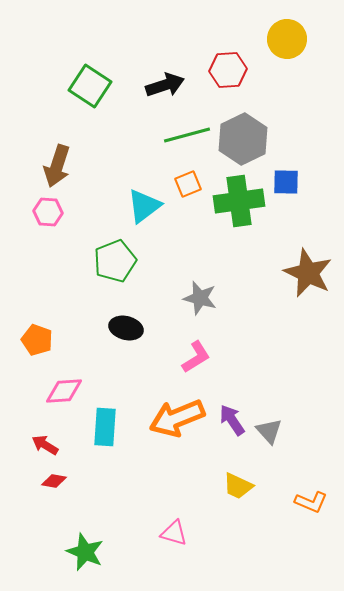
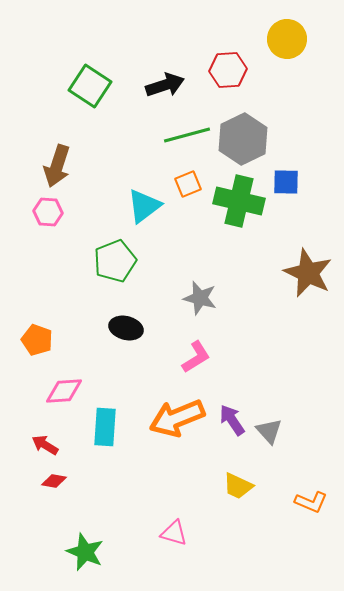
green cross: rotated 21 degrees clockwise
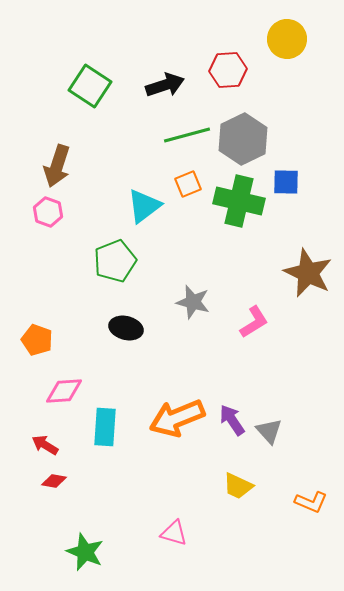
pink hexagon: rotated 16 degrees clockwise
gray star: moved 7 px left, 4 px down
pink L-shape: moved 58 px right, 35 px up
